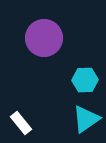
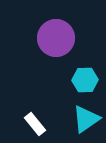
purple circle: moved 12 px right
white rectangle: moved 14 px right, 1 px down
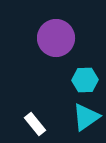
cyan triangle: moved 2 px up
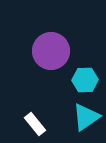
purple circle: moved 5 px left, 13 px down
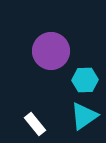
cyan triangle: moved 2 px left, 1 px up
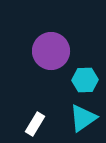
cyan triangle: moved 1 px left, 2 px down
white rectangle: rotated 70 degrees clockwise
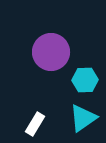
purple circle: moved 1 px down
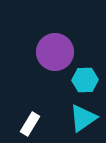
purple circle: moved 4 px right
white rectangle: moved 5 px left
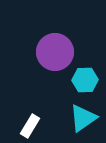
white rectangle: moved 2 px down
